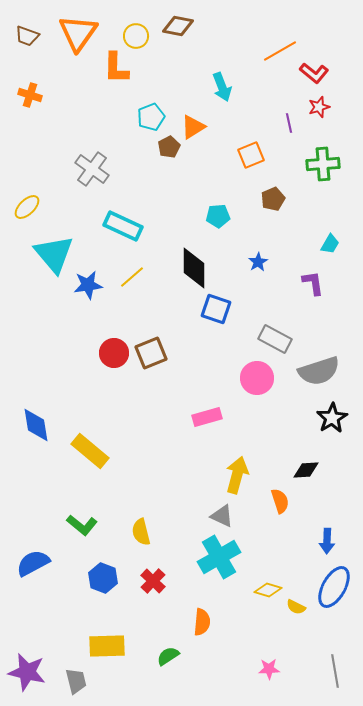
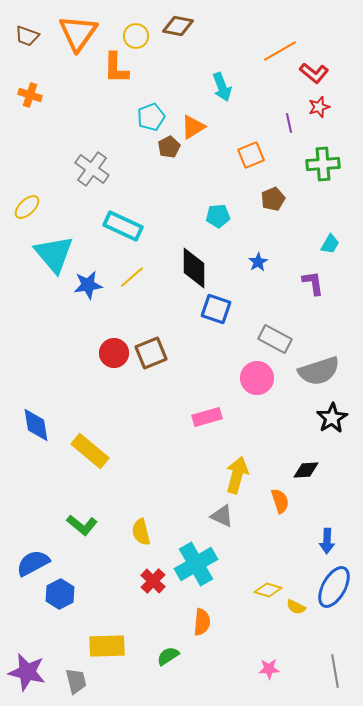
cyan cross at (219, 557): moved 23 px left, 7 px down
blue hexagon at (103, 578): moved 43 px left, 16 px down; rotated 12 degrees clockwise
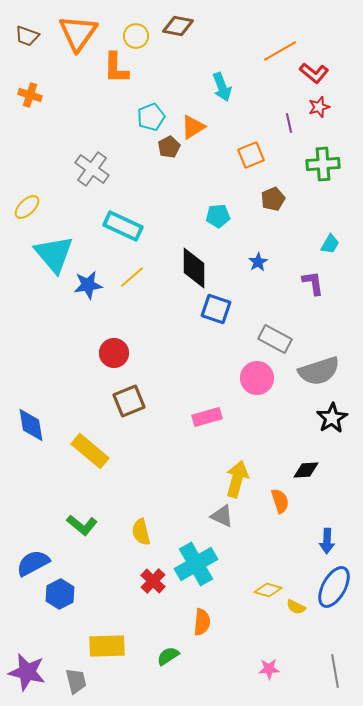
brown square at (151, 353): moved 22 px left, 48 px down
blue diamond at (36, 425): moved 5 px left
yellow arrow at (237, 475): moved 4 px down
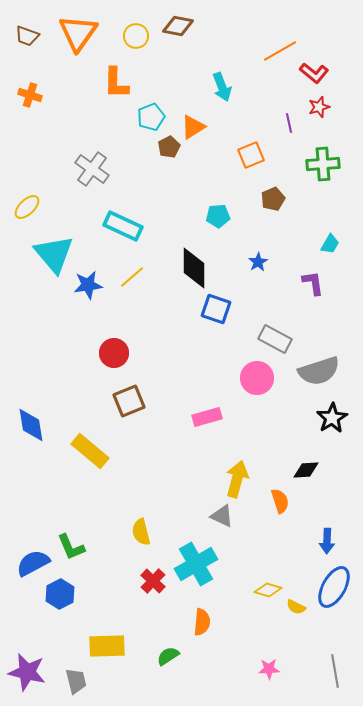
orange L-shape at (116, 68): moved 15 px down
green L-shape at (82, 525): moved 11 px left, 22 px down; rotated 28 degrees clockwise
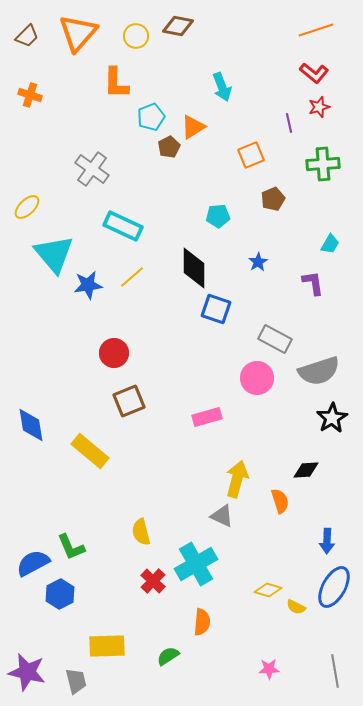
orange triangle at (78, 33): rotated 6 degrees clockwise
brown trapezoid at (27, 36): rotated 65 degrees counterclockwise
orange line at (280, 51): moved 36 px right, 21 px up; rotated 12 degrees clockwise
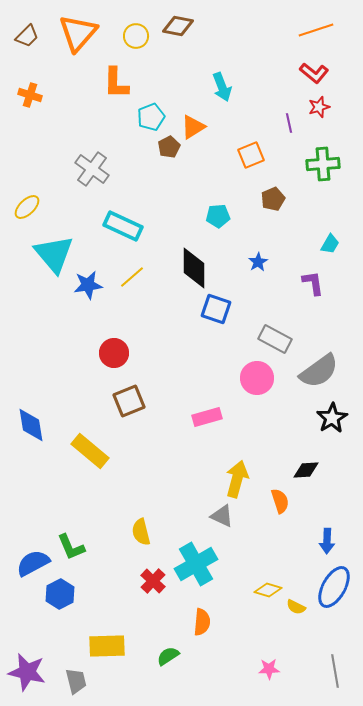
gray semicircle at (319, 371): rotated 18 degrees counterclockwise
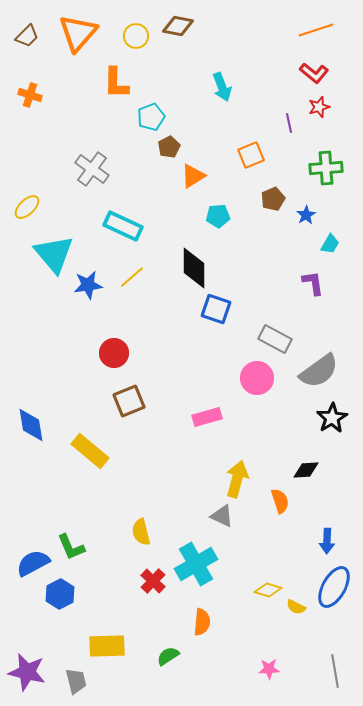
orange triangle at (193, 127): moved 49 px down
green cross at (323, 164): moved 3 px right, 4 px down
blue star at (258, 262): moved 48 px right, 47 px up
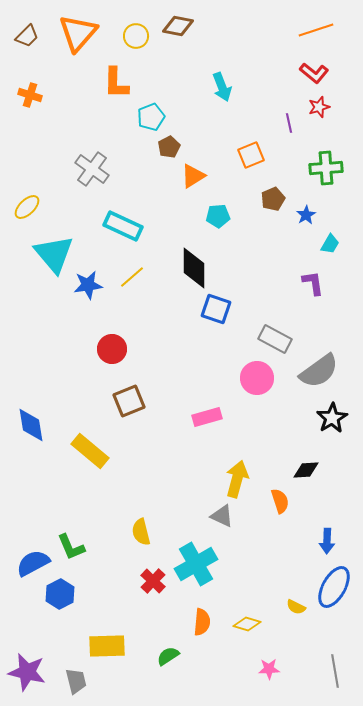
red circle at (114, 353): moved 2 px left, 4 px up
yellow diamond at (268, 590): moved 21 px left, 34 px down
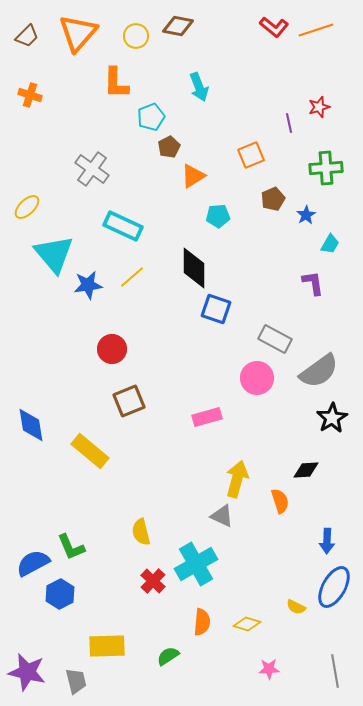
red L-shape at (314, 73): moved 40 px left, 46 px up
cyan arrow at (222, 87): moved 23 px left
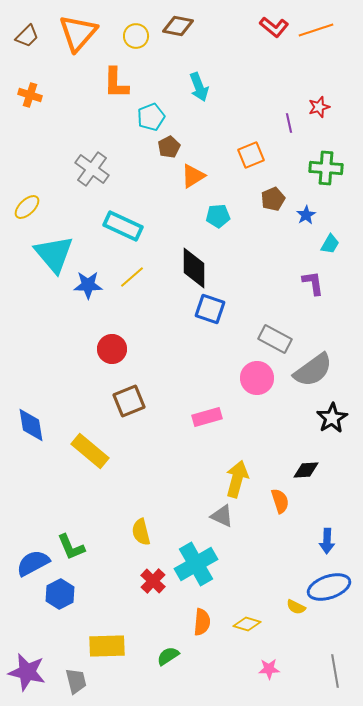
green cross at (326, 168): rotated 8 degrees clockwise
blue star at (88, 285): rotated 8 degrees clockwise
blue square at (216, 309): moved 6 px left
gray semicircle at (319, 371): moved 6 px left, 1 px up
blue ellipse at (334, 587): moved 5 px left; rotated 42 degrees clockwise
